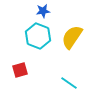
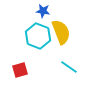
blue star: rotated 16 degrees clockwise
yellow semicircle: moved 11 px left, 5 px up; rotated 125 degrees clockwise
cyan line: moved 16 px up
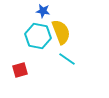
cyan hexagon: rotated 10 degrees counterclockwise
cyan line: moved 2 px left, 8 px up
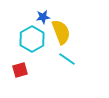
blue star: moved 6 px down; rotated 16 degrees counterclockwise
cyan hexagon: moved 6 px left, 3 px down; rotated 20 degrees clockwise
